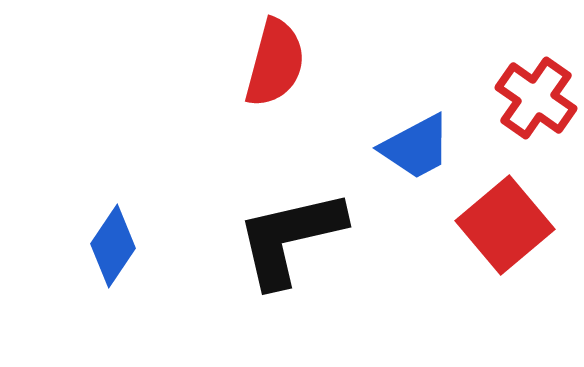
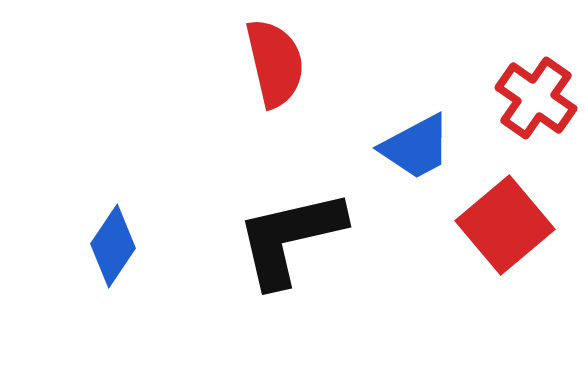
red semicircle: rotated 28 degrees counterclockwise
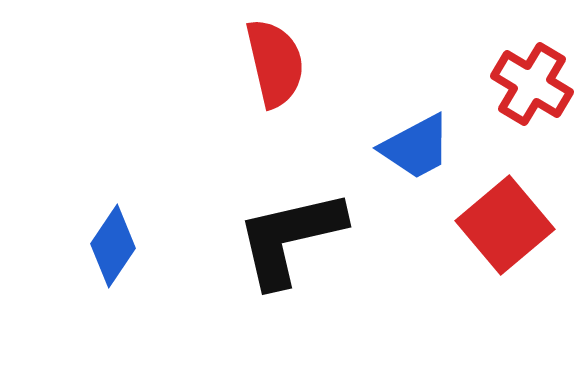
red cross: moved 4 px left, 14 px up; rotated 4 degrees counterclockwise
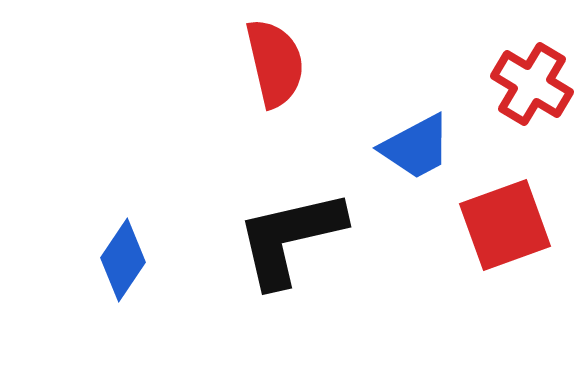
red square: rotated 20 degrees clockwise
blue diamond: moved 10 px right, 14 px down
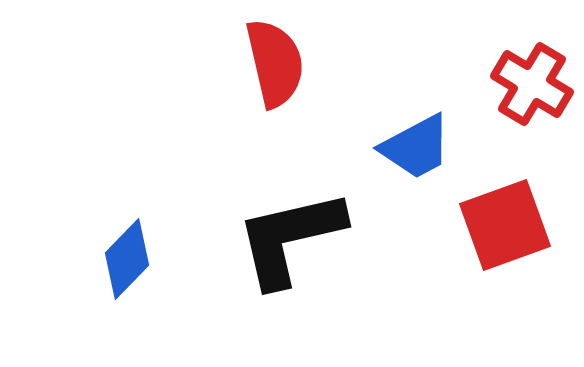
blue diamond: moved 4 px right, 1 px up; rotated 10 degrees clockwise
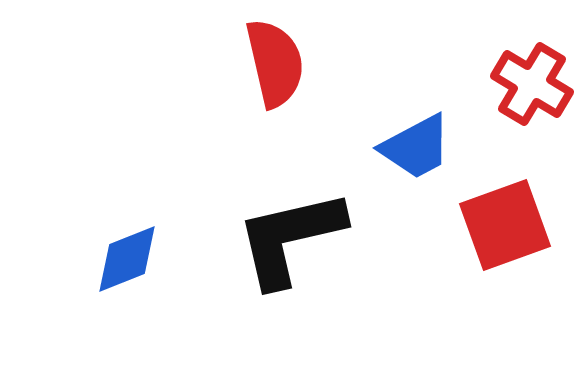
blue diamond: rotated 24 degrees clockwise
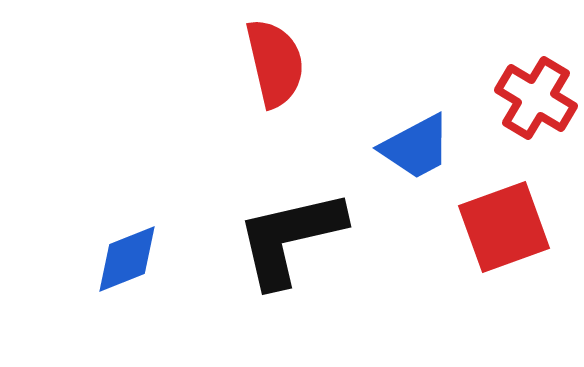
red cross: moved 4 px right, 14 px down
red square: moved 1 px left, 2 px down
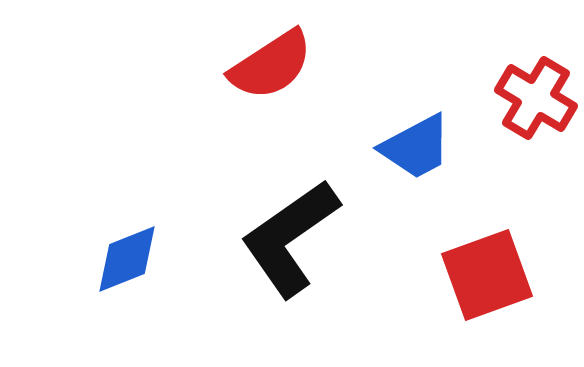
red semicircle: moved 4 px left, 2 px down; rotated 70 degrees clockwise
red square: moved 17 px left, 48 px down
black L-shape: rotated 22 degrees counterclockwise
